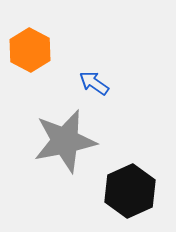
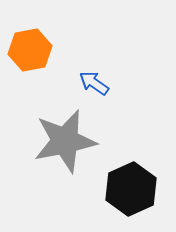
orange hexagon: rotated 21 degrees clockwise
black hexagon: moved 1 px right, 2 px up
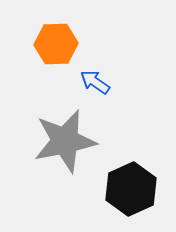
orange hexagon: moved 26 px right, 6 px up; rotated 9 degrees clockwise
blue arrow: moved 1 px right, 1 px up
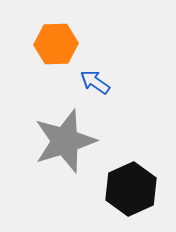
gray star: rotated 6 degrees counterclockwise
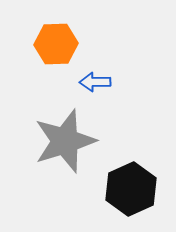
blue arrow: rotated 36 degrees counterclockwise
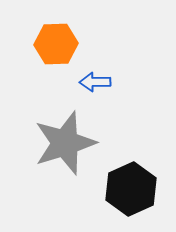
gray star: moved 2 px down
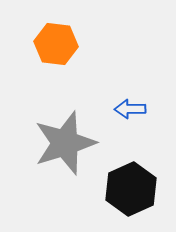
orange hexagon: rotated 9 degrees clockwise
blue arrow: moved 35 px right, 27 px down
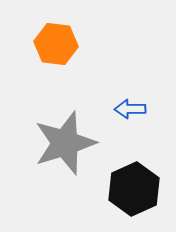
black hexagon: moved 3 px right
